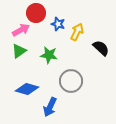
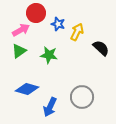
gray circle: moved 11 px right, 16 px down
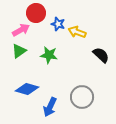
yellow arrow: rotated 96 degrees counterclockwise
black semicircle: moved 7 px down
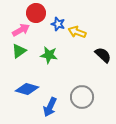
black semicircle: moved 2 px right
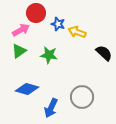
black semicircle: moved 1 px right, 2 px up
blue arrow: moved 1 px right, 1 px down
